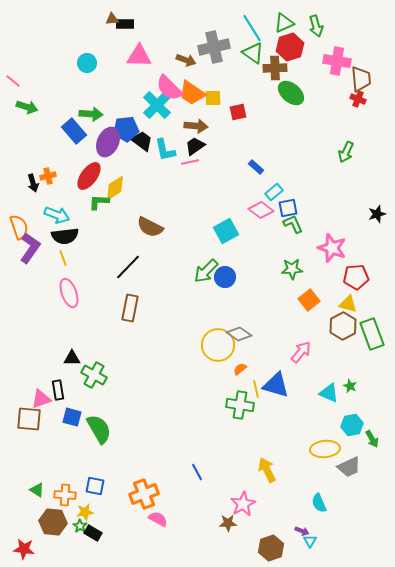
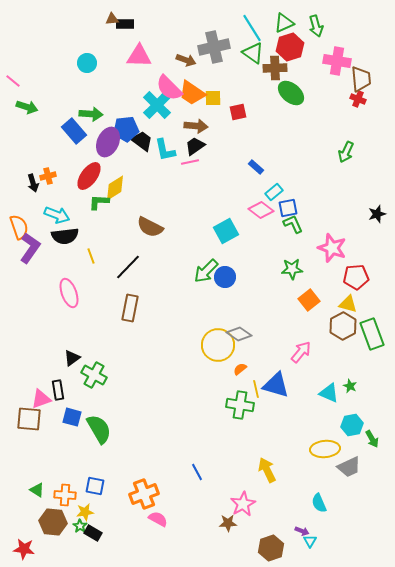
yellow line at (63, 258): moved 28 px right, 2 px up
black triangle at (72, 358): rotated 36 degrees counterclockwise
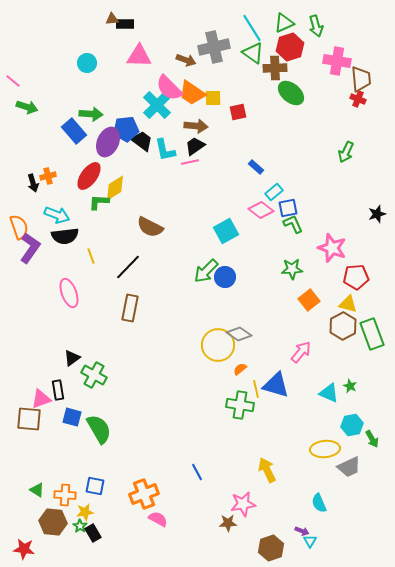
pink star at (243, 504): rotated 20 degrees clockwise
black rectangle at (93, 533): rotated 30 degrees clockwise
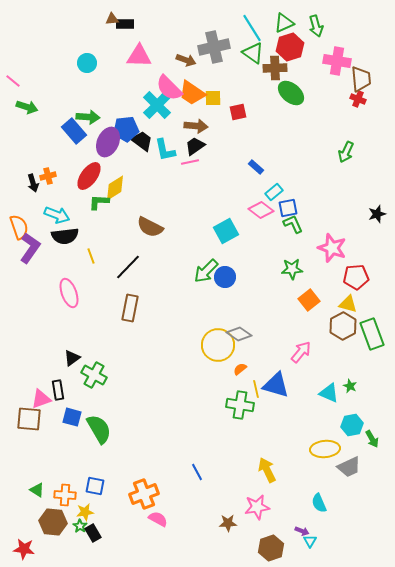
green arrow at (91, 114): moved 3 px left, 3 px down
pink star at (243, 504): moved 14 px right, 3 px down
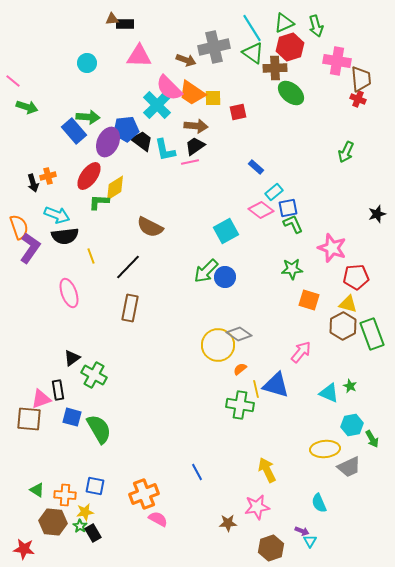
orange square at (309, 300): rotated 35 degrees counterclockwise
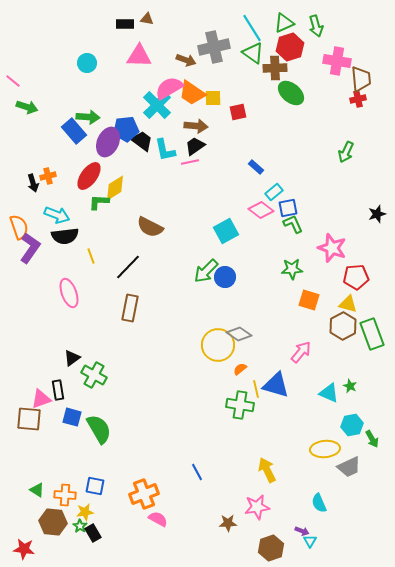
brown triangle at (112, 19): moved 35 px right; rotated 16 degrees clockwise
pink semicircle at (169, 88): rotated 104 degrees clockwise
red cross at (358, 99): rotated 35 degrees counterclockwise
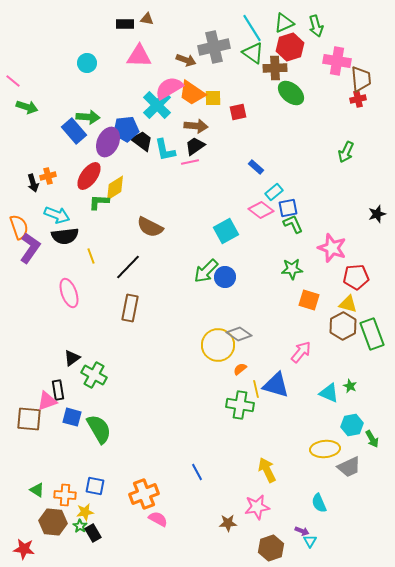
pink triangle at (41, 399): moved 6 px right, 2 px down
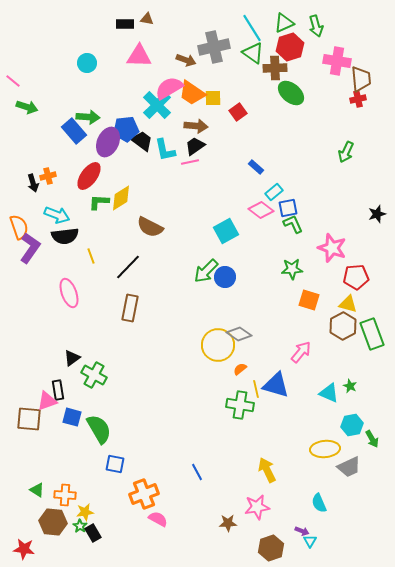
red square at (238, 112): rotated 24 degrees counterclockwise
yellow diamond at (115, 188): moved 6 px right, 10 px down
blue square at (95, 486): moved 20 px right, 22 px up
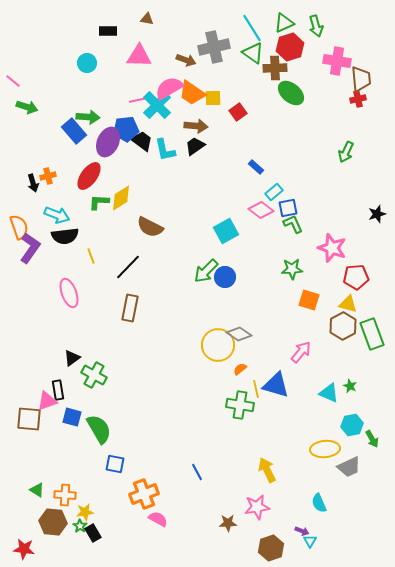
black rectangle at (125, 24): moved 17 px left, 7 px down
pink line at (190, 162): moved 52 px left, 62 px up
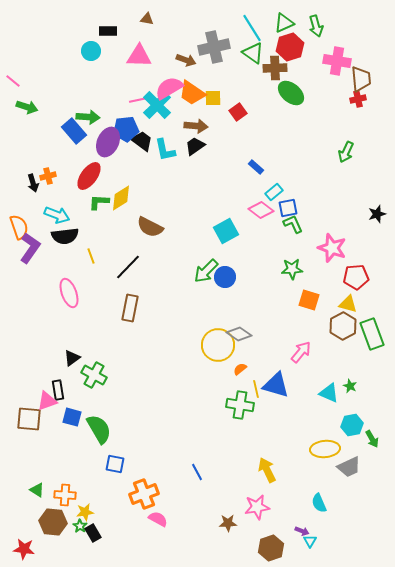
cyan circle at (87, 63): moved 4 px right, 12 px up
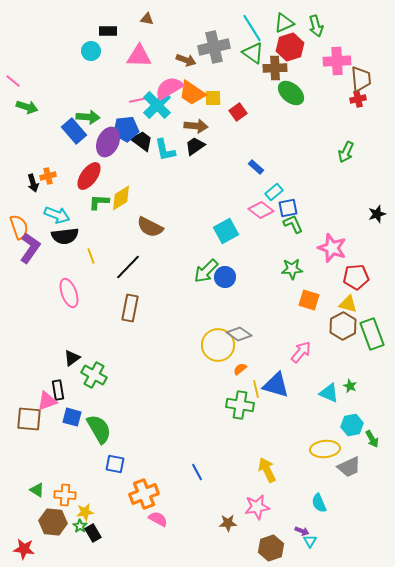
pink cross at (337, 61): rotated 12 degrees counterclockwise
